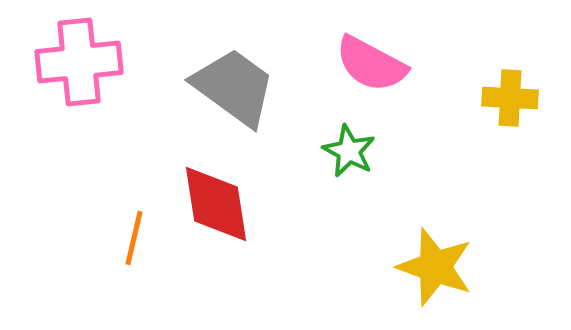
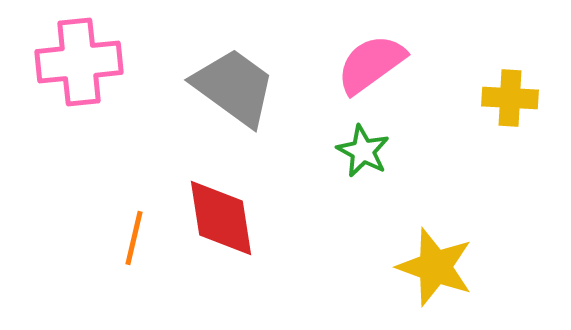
pink semicircle: rotated 116 degrees clockwise
green star: moved 14 px right
red diamond: moved 5 px right, 14 px down
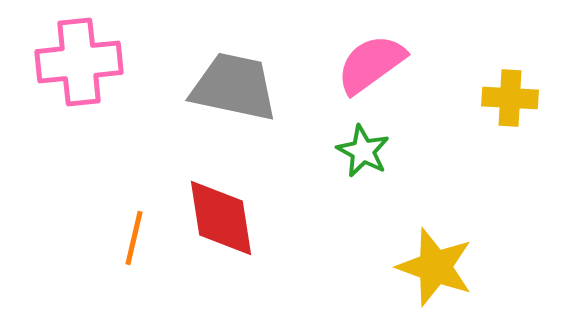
gray trapezoid: rotated 24 degrees counterclockwise
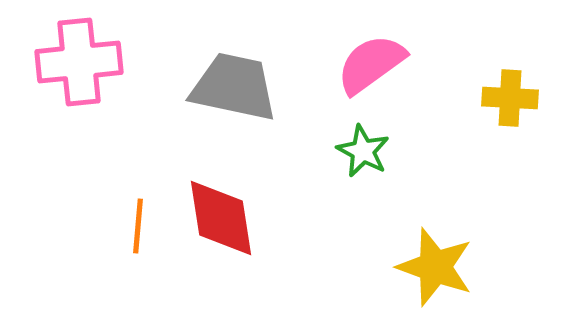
orange line: moved 4 px right, 12 px up; rotated 8 degrees counterclockwise
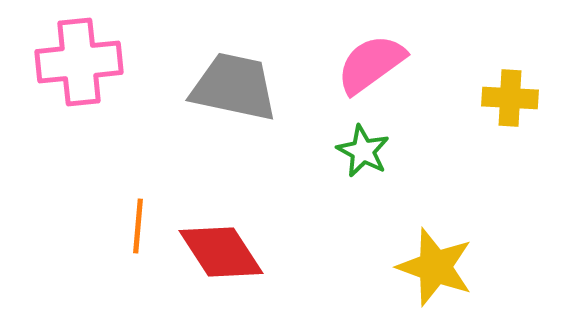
red diamond: moved 34 px down; rotated 24 degrees counterclockwise
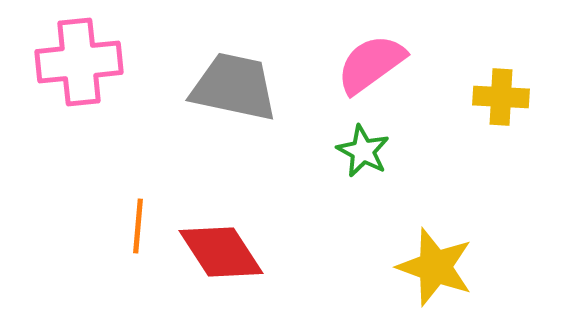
yellow cross: moved 9 px left, 1 px up
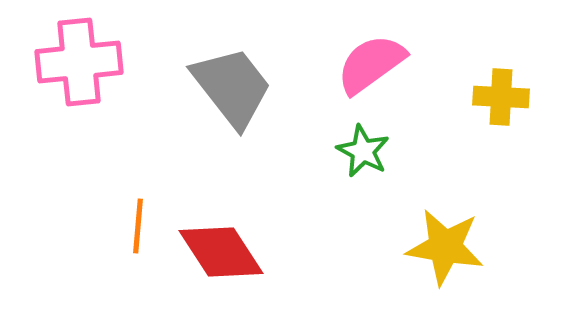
gray trapezoid: moved 2 px left; rotated 40 degrees clockwise
yellow star: moved 10 px right, 20 px up; rotated 10 degrees counterclockwise
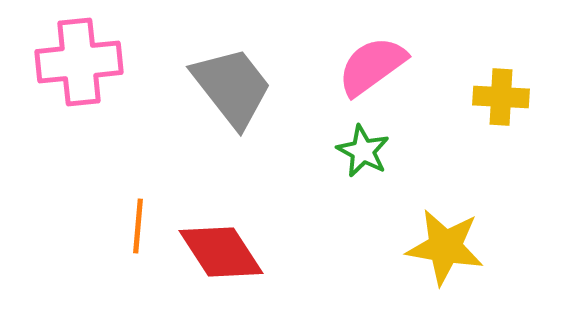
pink semicircle: moved 1 px right, 2 px down
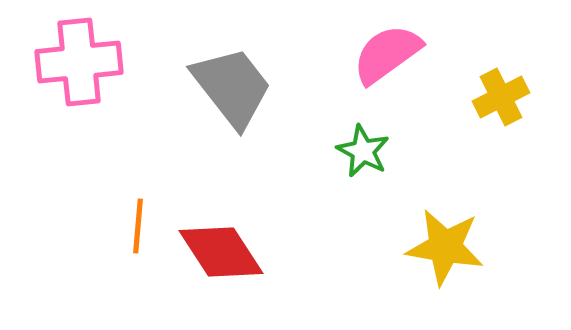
pink semicircle: moved 15 px right, 12 px up
yellow cross: rotated 30 degrees counterclockwise
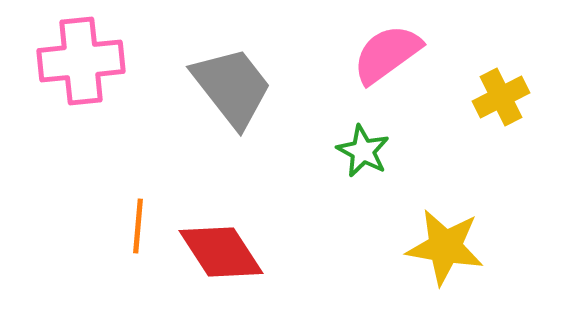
pink cross: moved 2 px right, 1 px up
